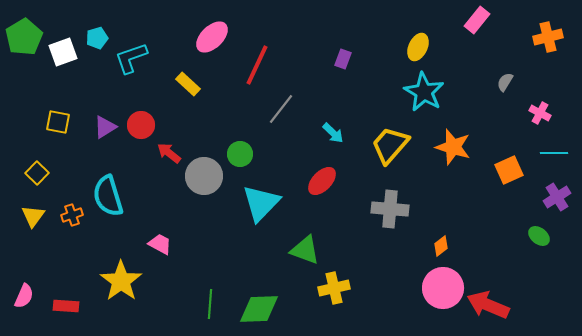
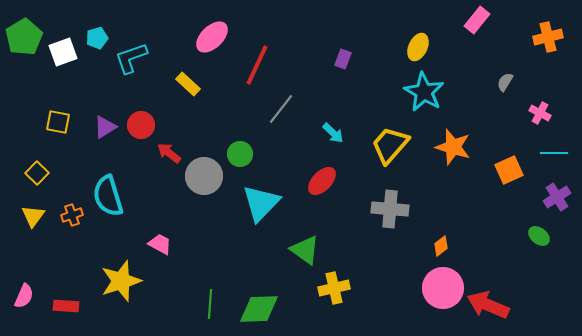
green triangle at (305, 250): rotated 16 degrees clockwise
yellow star at (121, 281): rotated 18 degrees clockwise
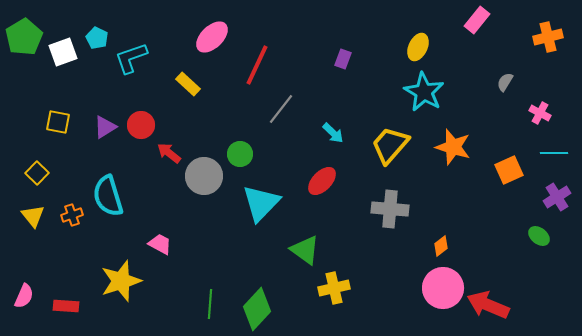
cyan pentagon at (97, 38): rotated 30 degrees counterclockwise
yellow triangle at (33, 216): rotated 15 degrees counterclockwise
green diamond at (259, 309): moved 2 px left; rotated 45 degrees counterclockwise
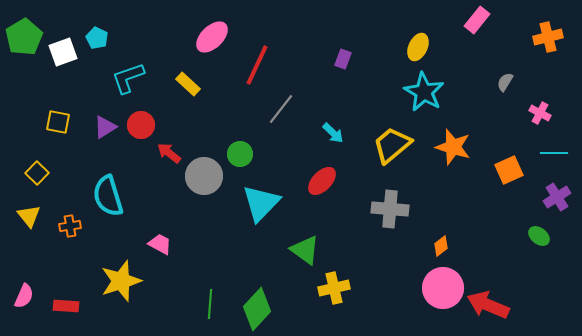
cyan L-shape at (131, 58): moved 3 px left, 20 px down
yellow trapezoid at (390, 145): moved 2 px right; rotated 9 degrees clockwise
orange cross at (72, 215): moved 2 px left, 11 px down; rotated 10 degrees clockwise
yellow triangle at (33, 216): moved 4 px left
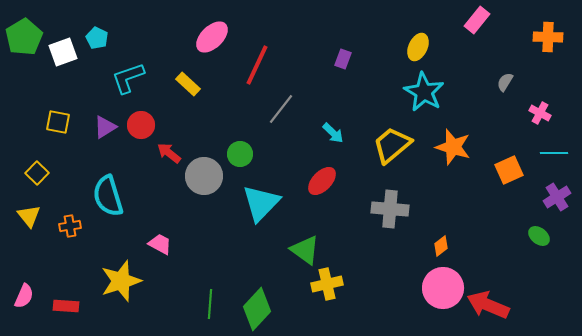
orange cross at (548, 37): rotated 16 degrees clockwise
yellow cross at (334, 288): moved 7 px left, 4 px up
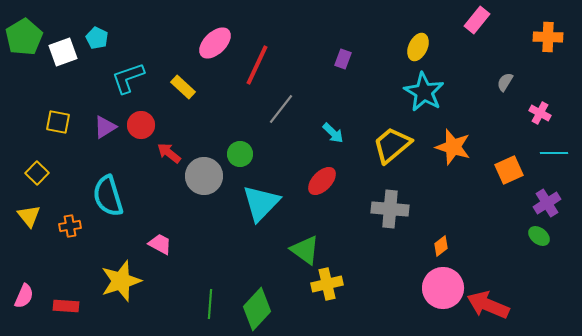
pink ellipse at (212, 37): moved 3 px right, 6 px down
yellow rectangle at (188, 84): moved 5 px left, 3 px down
purple cross at (557, 197): moved 10 px left, 6 px down
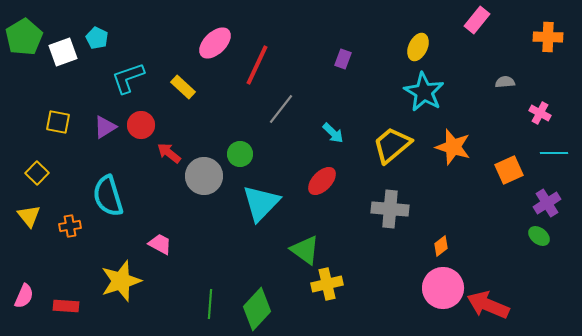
gray semicircle at (505, 82): rotated 54 degrees clockwise
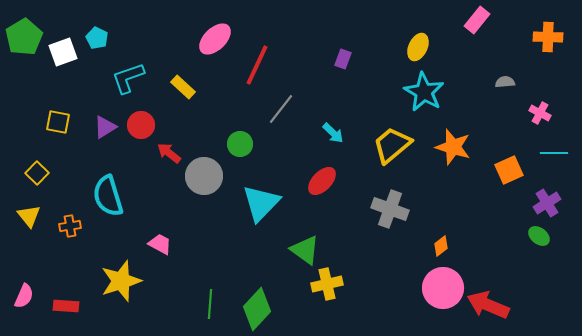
pink ellipse at (215, 43): moved 4 px up
green circle at (240, 154): moved 10 px up
gray cross at (390, 209): rotated 15 degrees clockwise
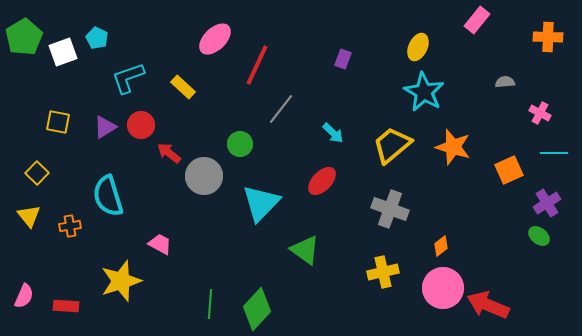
yellow cross at (327, 284): moved 56 px right, 12 px up
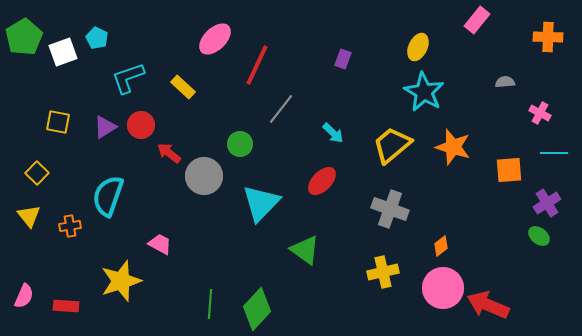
orange square at (509, 170): rotated 20 degrees clockwise
cyan semicircle at (108, 196): rotated 36 degrees clockwise
